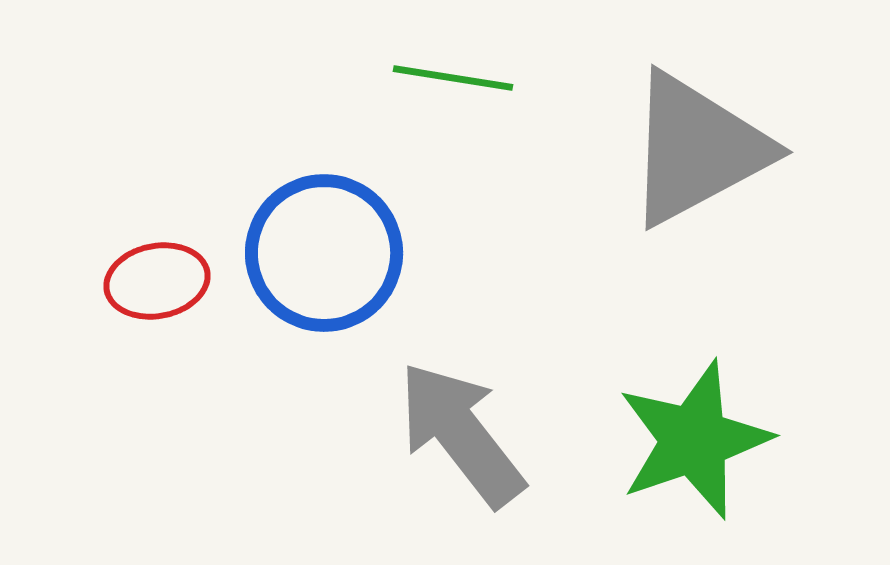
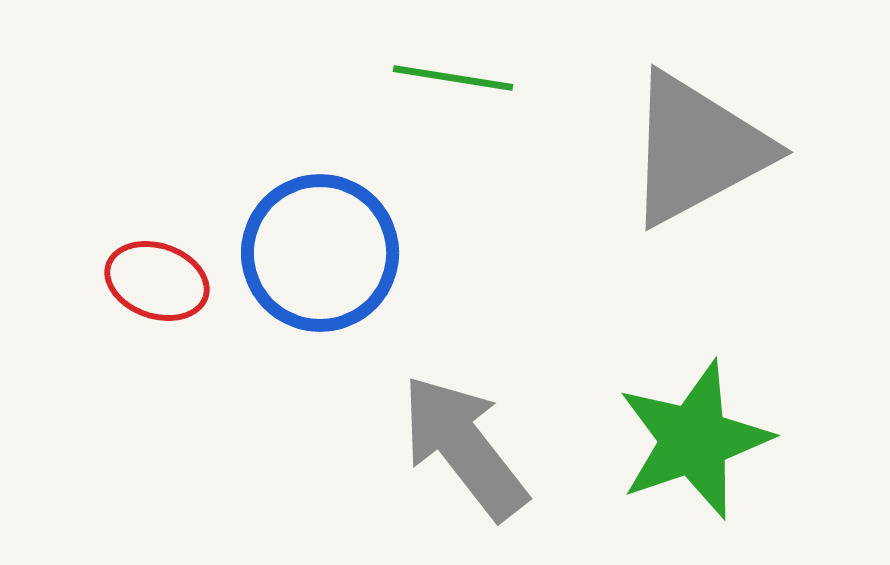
blue circle: moved 4 px left
red ellipse: rotated 30 degrees clockwise
gray arrow: moved 3 px right, 13 px down
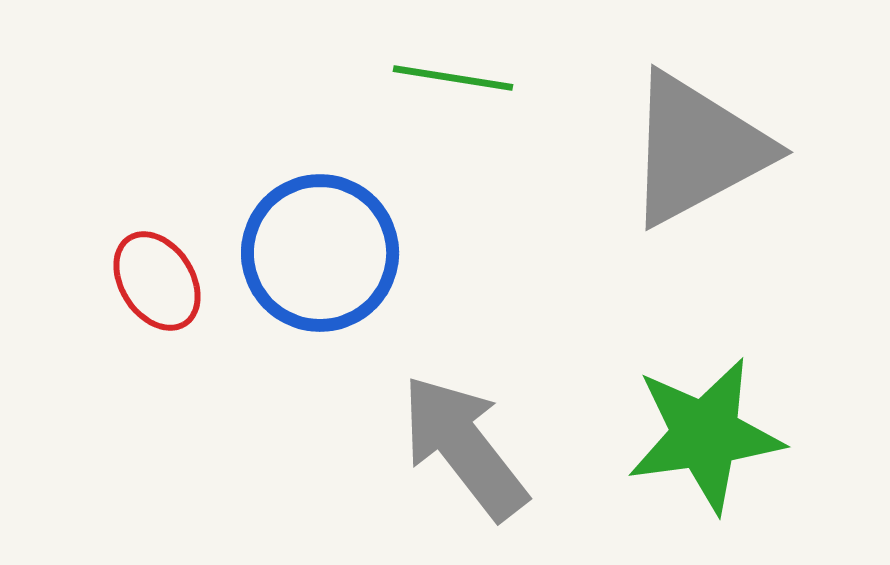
red ellipse: rotated 38 degrees clockwise
green star: moved 11 px right, 5 px up; rotated 11 degrees clockwise
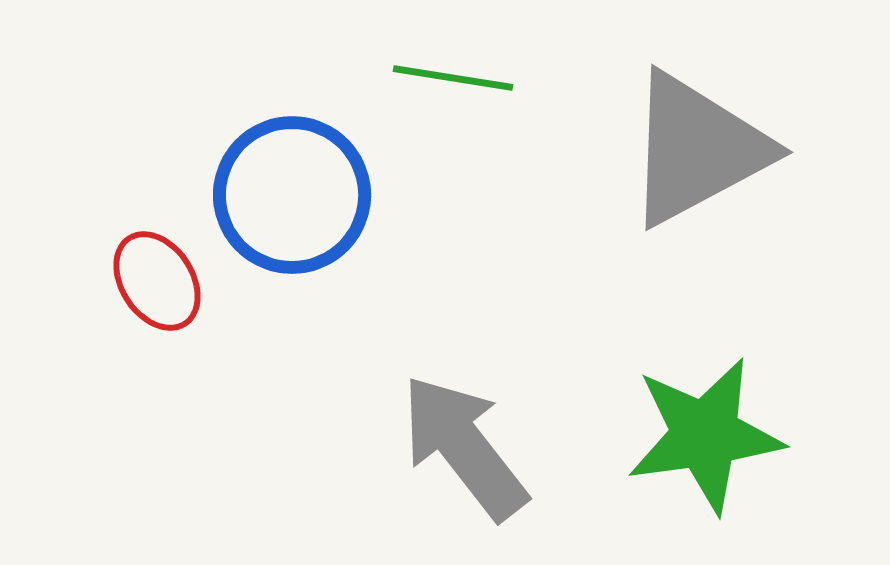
blue circle: moved 28 px left, 58 px up
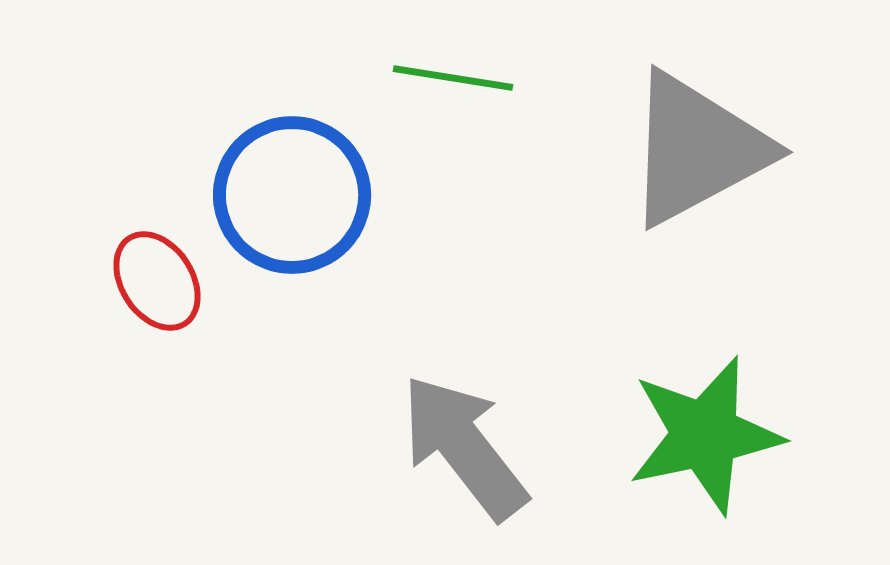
green star: rotated 4 degrees counterclockwise
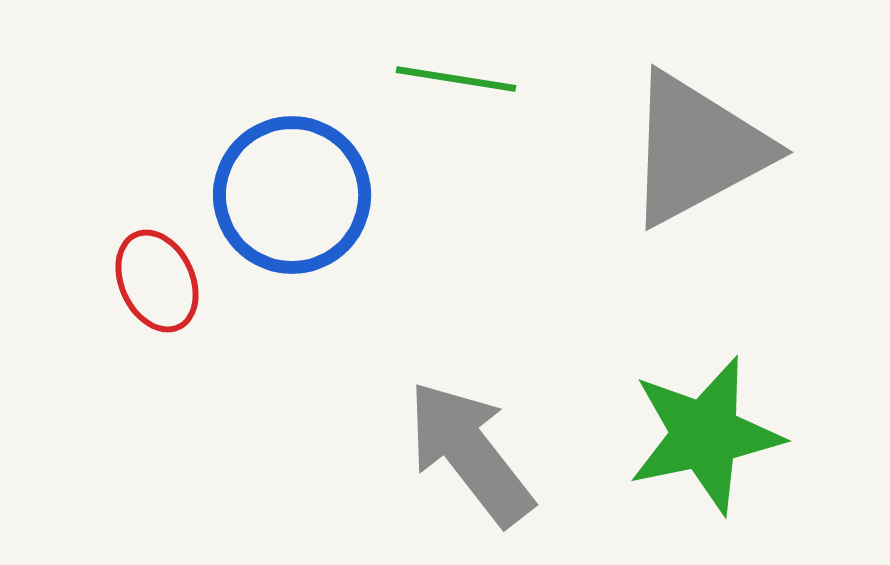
green line: moved 3 px right, 1 px down
red ellipse: rotated 8 degrees clockwise
gray arrow: moved 6 px right, 6 px down
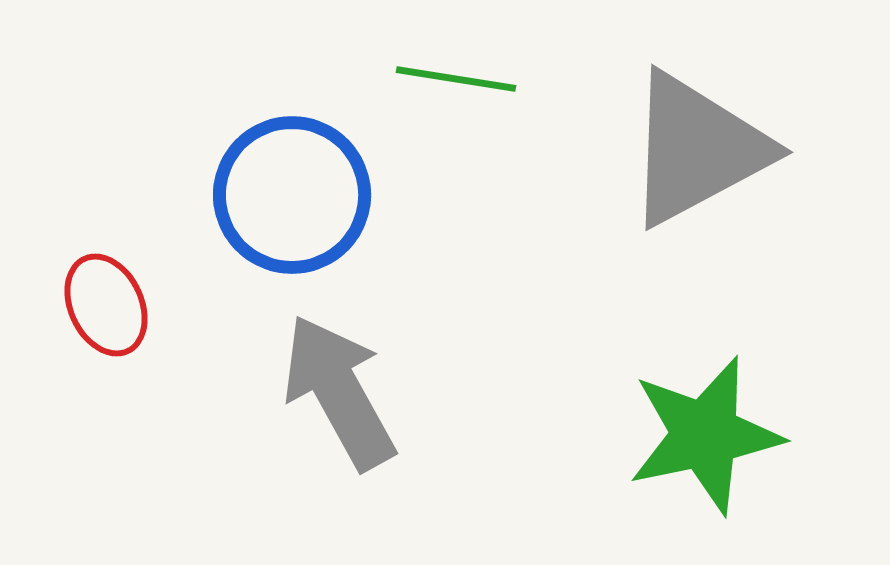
red ellipse: moved 51 px left, 24 px down
gray arrow: moved 131 px left, 61 px up; rotated 9 degrees clockwise
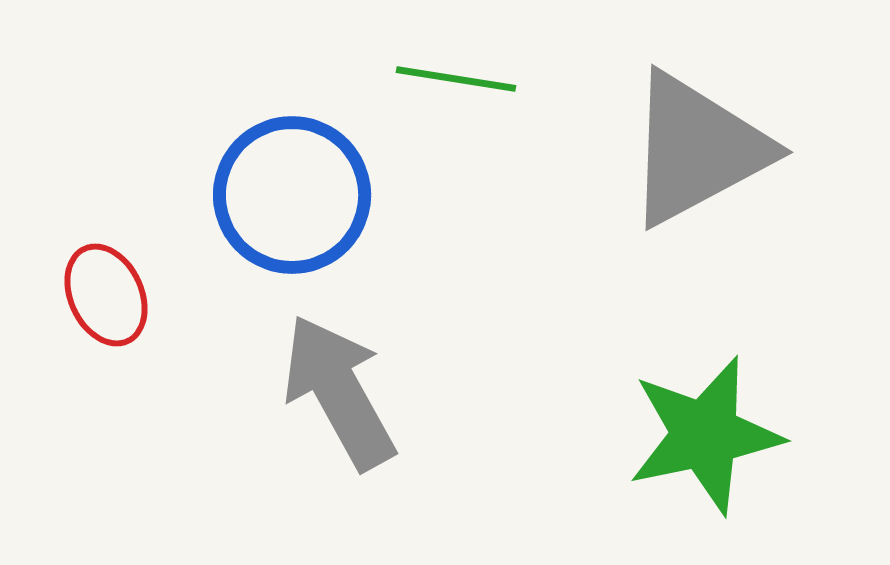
red ellipse: moved 10 px up
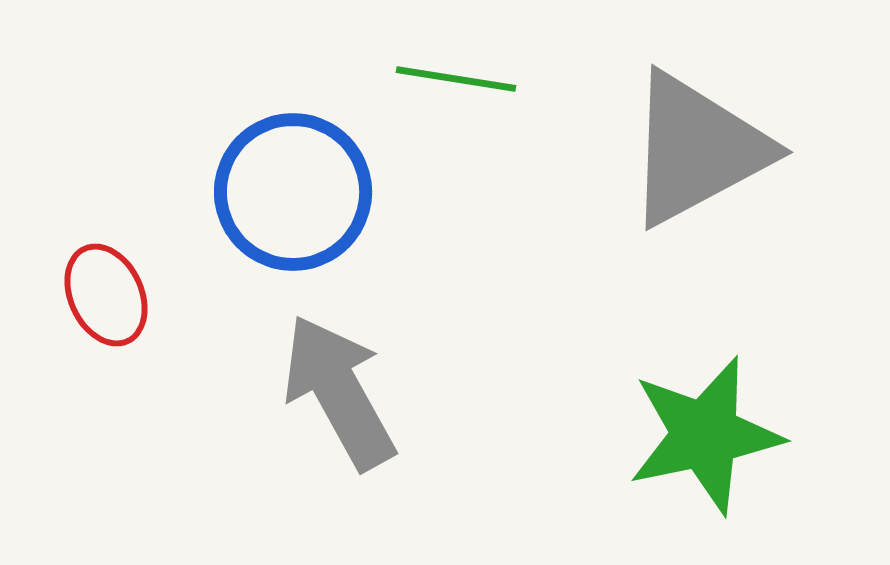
blue circle: moved 1 px right, 3 px up
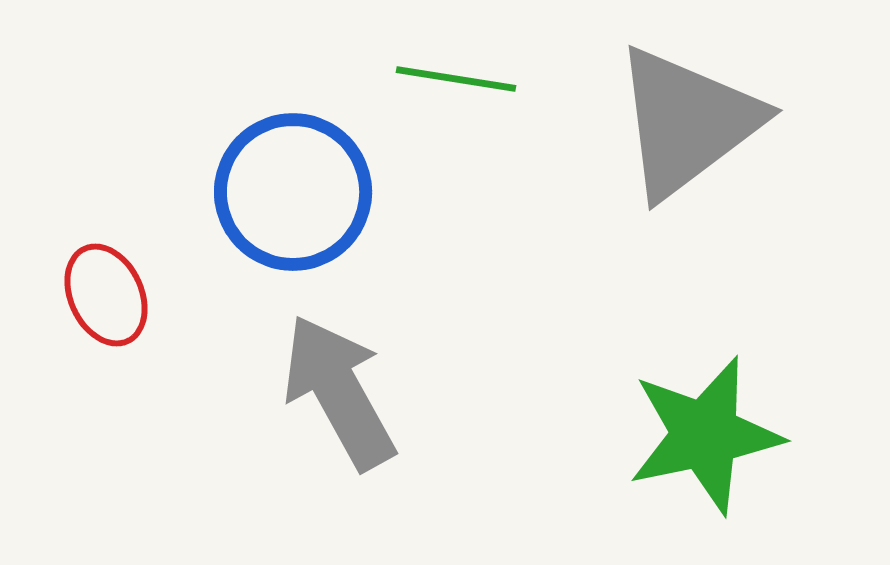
gray triangle: moved 10 px left, 27 px up; rotated 9 degrees counterclockwise
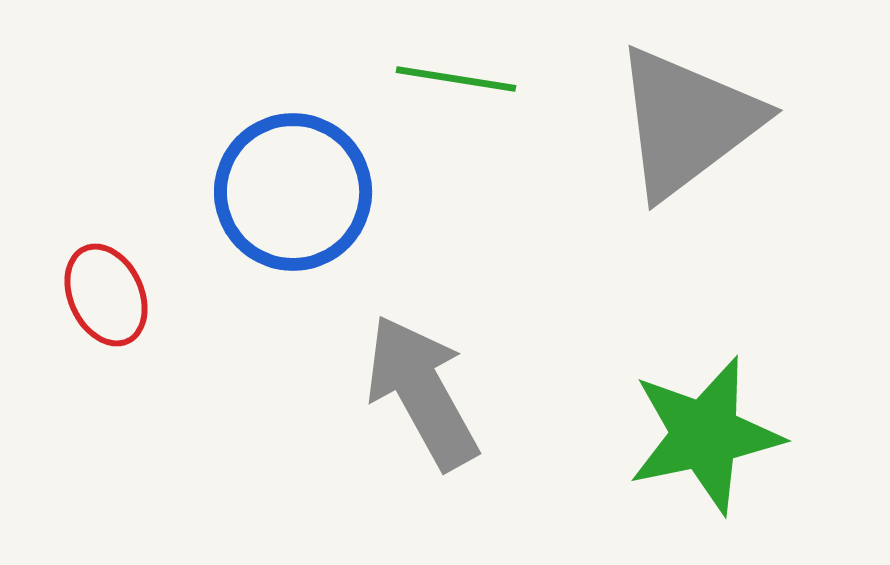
gray arrow: moved 83 px right
